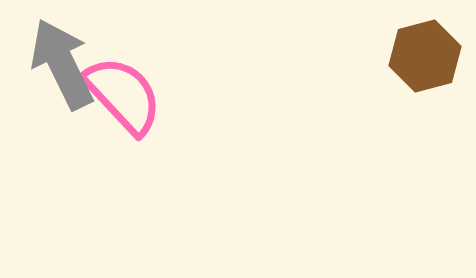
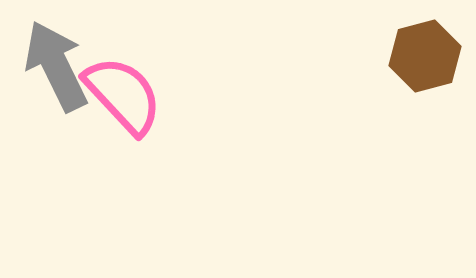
gray arrow: moved 6 px left, 2 px down
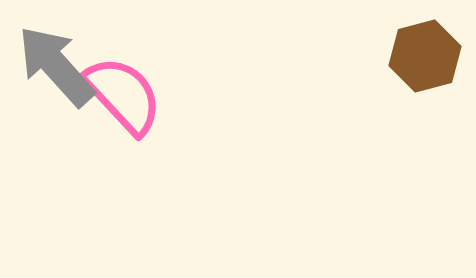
gray arrow: rotated 16 degrees counterclockwise
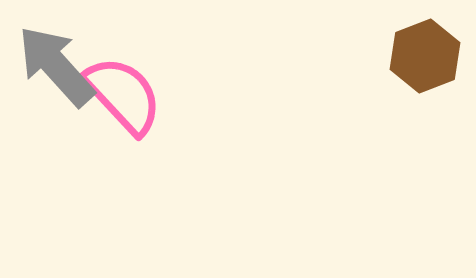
brown hexagon: rotated 6 degrees counterclockwise
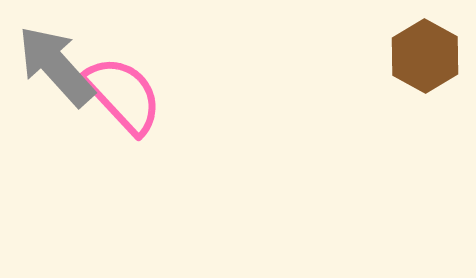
brown hexagon: rotated 10 degrees counterclockwise
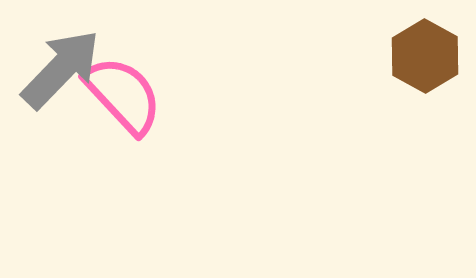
gray arrow: moved 5 px right, 3 px down; rotated 86 degrees clockwise
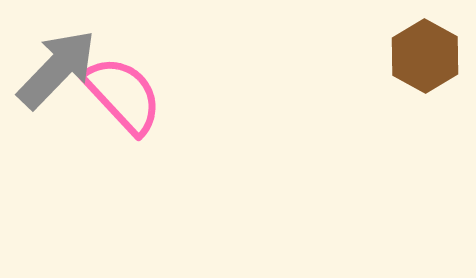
gray arrow: moved 4 px left
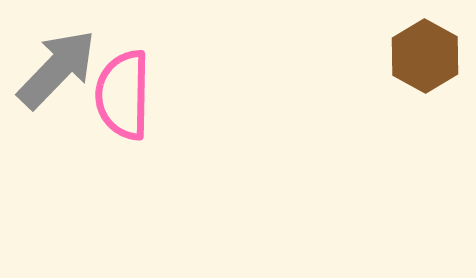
pink semicircle: rotated 136 degrees counterclockwise
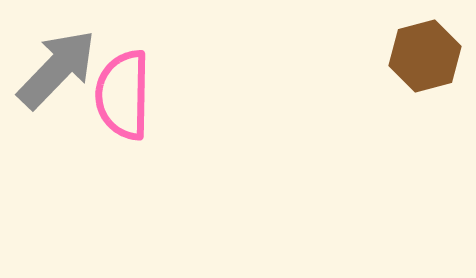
brown hexagon: rotated 16 degrees clockwise
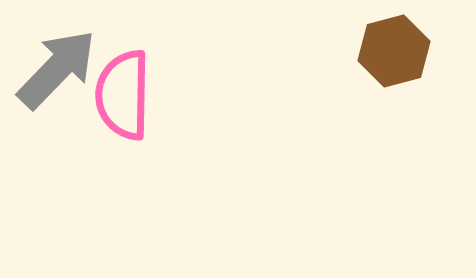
brown hexagon: moved 31 px left, 5 px up
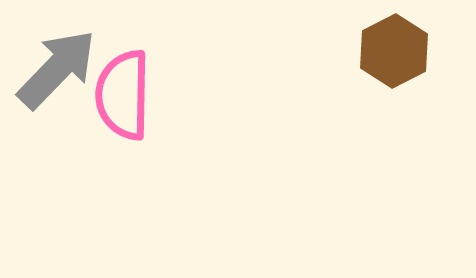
brown hexagon: rotated 12 degrees counterclockwise
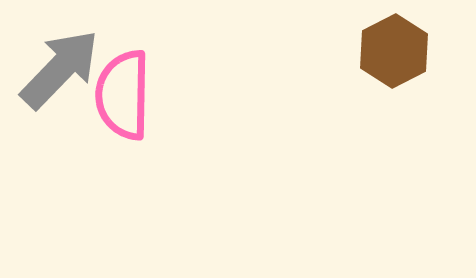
gray arrow: moved 3 px right
